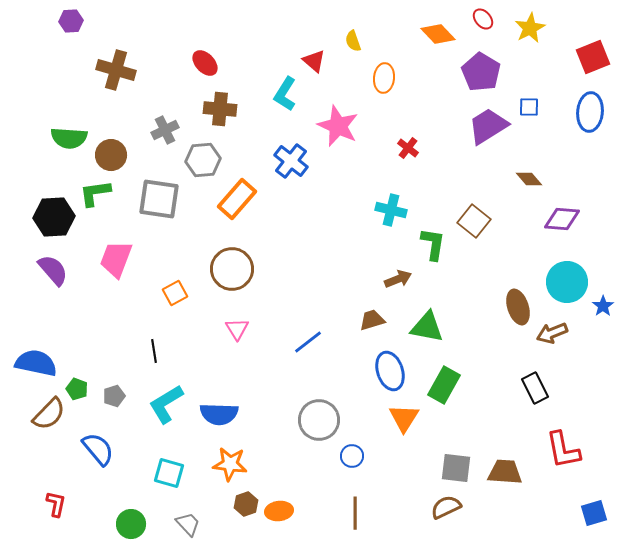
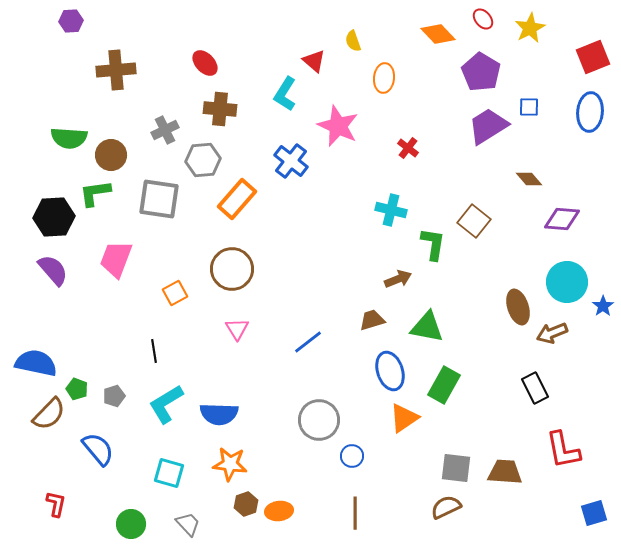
brown cross at (116, 70): rotated 21 degrees counterclockwise
orange triangle at (404, 418): rotated 24 degrees clockwise
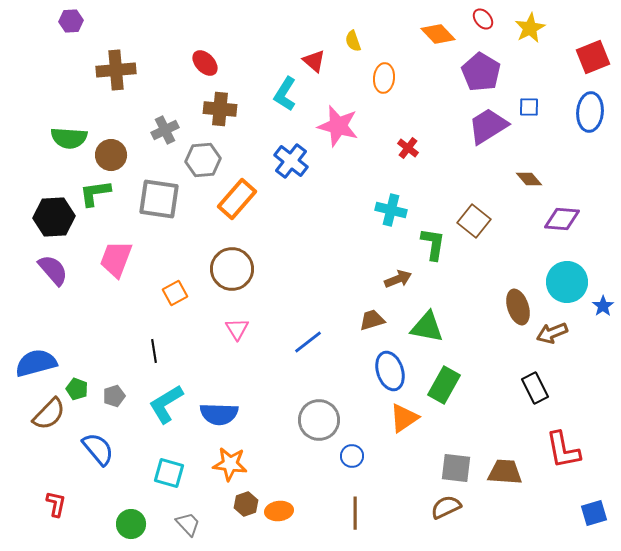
pink star at (338, 126): rotated 9 degrees counterclockwise
blue semicircle at (36, 363): rotated 27 degrees counterclockwise
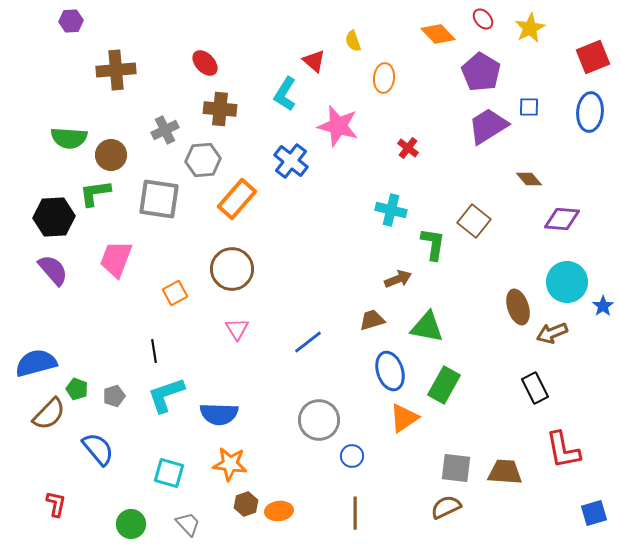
cyan L-shape at (166, 404): moved 9 px up; rotated 12 degrees clockwise
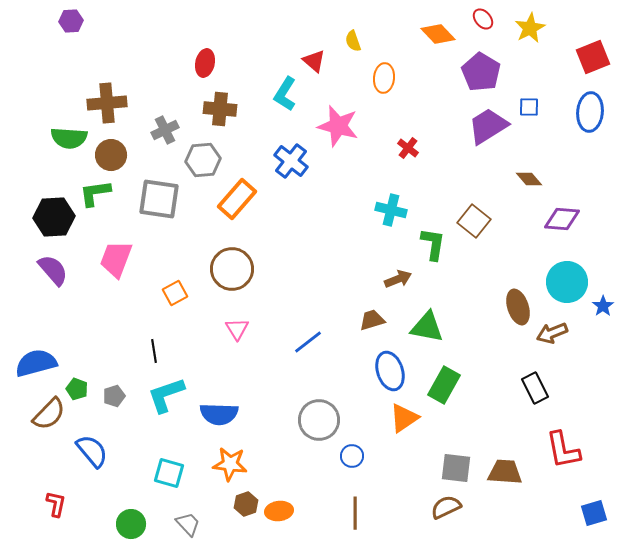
red ellipse at (205, 63): rotated 56 degrees clockwise
brown cross at (116, 70): moved 9 px left, 33 px down
blue semicircle at (98, 449): moved 6 px left, 2 px down
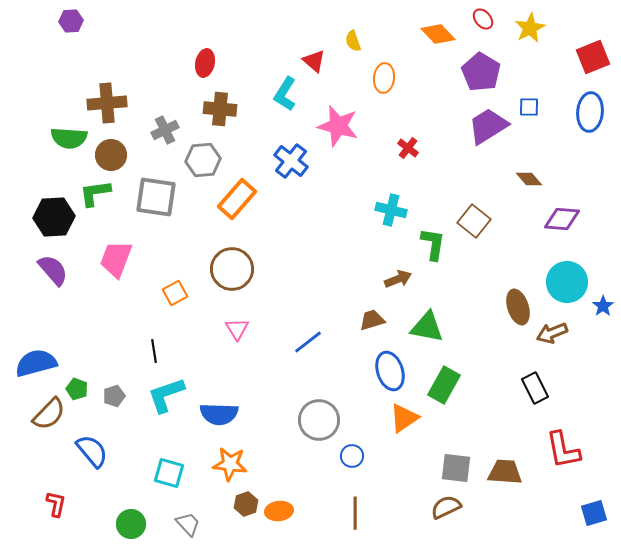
gray square at (159, 199): moved 3 px left, 2 px up
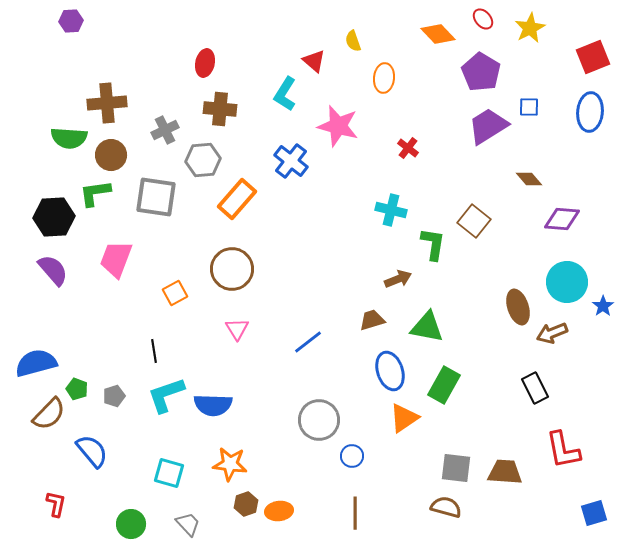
blue semicircle at (219, 414): moved 6 px left, 9 px up
brown semicircle at (446, 507): rotated 40 degrees clockwise
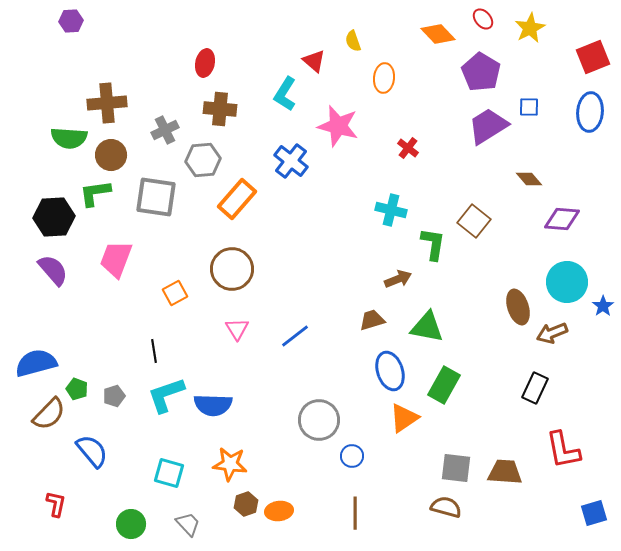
blue line at (308, 342): moved 13 px left, 6 px up
black rectangle at (535, 388): rotated 52 degrees clockwise
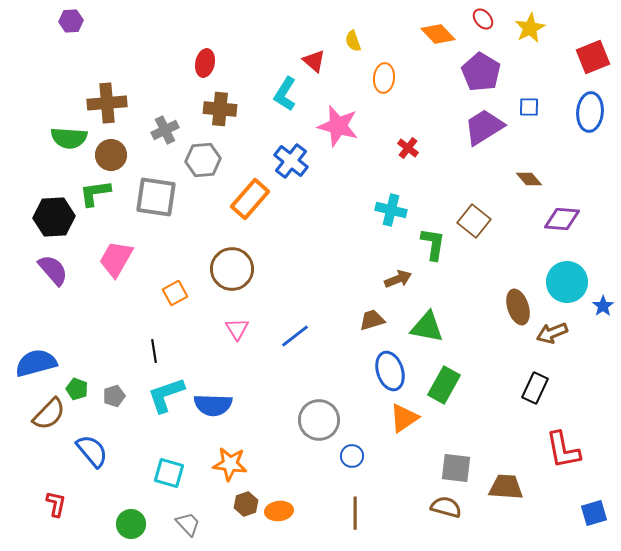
purple trapezoid at (488, 126): moved 4 px left, 1 px down
orange rectangle at (237, 199): moved 13 px right
pink trapezoid at (116, 259): rotated 9 degrees clockwise
brown trapezoid at (505, 472): moved 1 px right, 15 px down
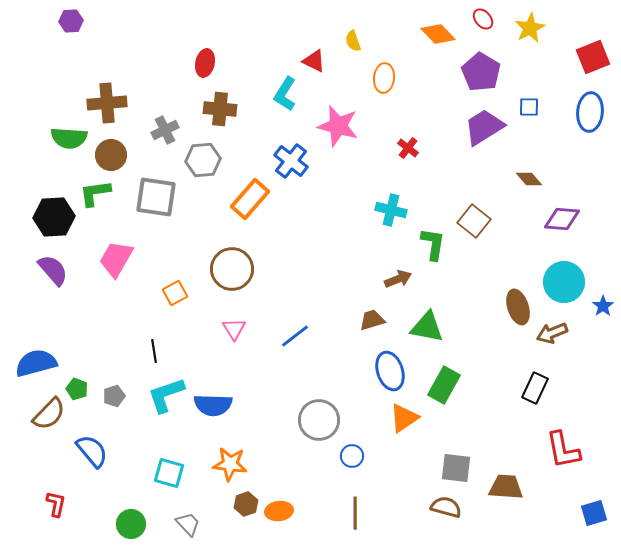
red triangle at (314, 61): rotated 15 degrees counterclockwise
cyan circle at (567, 282): moved 3 px left
pink triangle at (237, 329): moved 3 px left
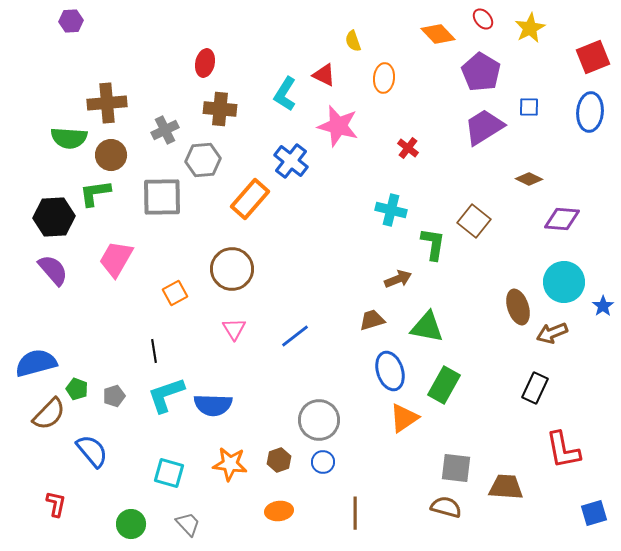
red triangle at (314, 61): moved 10 px right, 14 px down
brown diamond at (529, 179): rotated 24 degrees counterclockwise
gray square at (156, 197): moved 6 px right; rotated 9 degrees counterclockwise
blue circle at (352, 456): moved 29 px left, 6 px down
brown hexagon at (246, 504): moved 33 px right, 44 px up
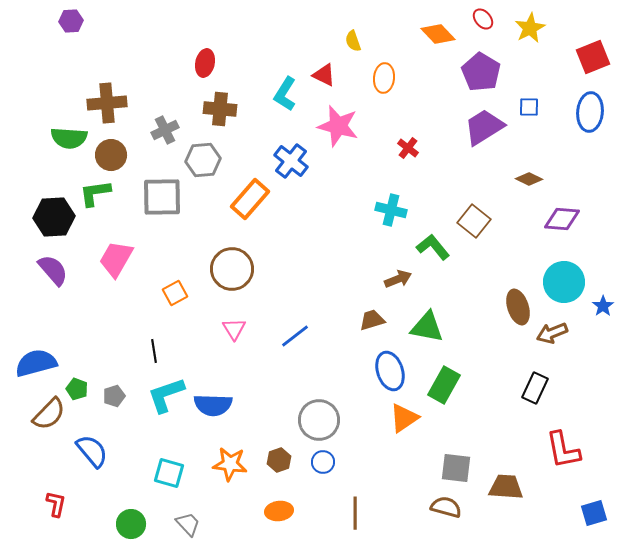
green L-shape at (433, 244): moved 3 px down; rotated 48 degrees counterclockwise
